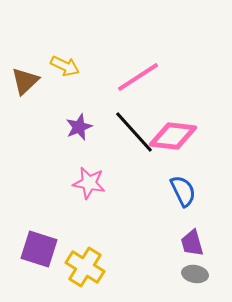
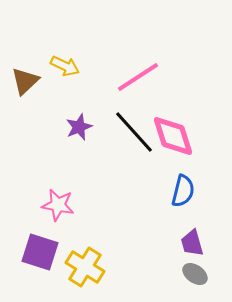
pink diamond: rotated 66 degrees clockwise
pink star: moved 31 px left, 22 px down
blue semicircle: rotated 40 degrees clockwise
purple square: moved 1 px right, 3 px down
gray ellipse: rotated 25 degrees clockwise
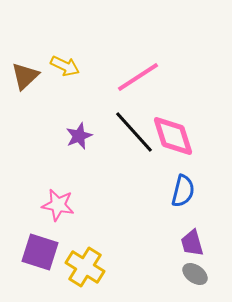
brown triangle: moved 5 px up
purple star: moved 9 px down
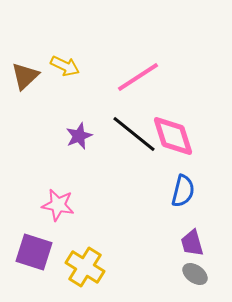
black line: moved 2 px down; rotated 9 degrees counterclockwise
purple square: moved 6 px left
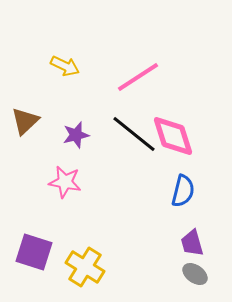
brown triangle: moved 45 px down
purple star: moved 3 px left, 1 px up; rotated 8 degrees clockwise
pink star: moved 7 px right, 23 px up
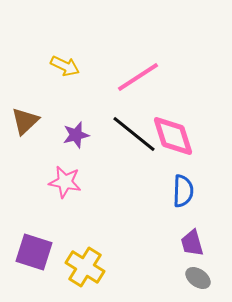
blue semicircle: rotated 12 degrees counterclockwise
gray ellipse: moved 3 px right, 4 px down
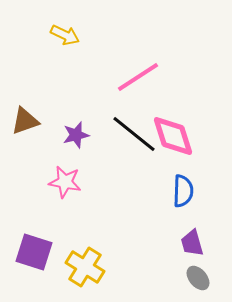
yellow arrow: moved 31 px up
brown triangle: rotated 24 degrees clockwise
gray ellipse: rotated 15 degrees clockwise
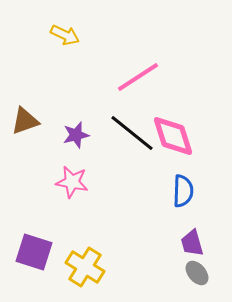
black line: moved 2 px left, 1 px up
pink star: moved 7 px right
gray ellipse: moved 1 px left, 5 px up
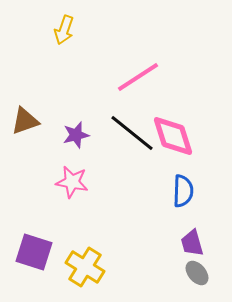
yellow arrow: moved 1 px left, 5 px up; rotated 84 degrees clockwise
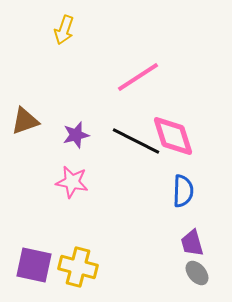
black line: moved 4 px right, 8 px down; rotated 12 degrees counterclockwise
purple square: moved 13 px down; rotated 6 degrees counterclockwise
yellow cross: moved 7 px left; rotated 18 degrees counterclockwise
